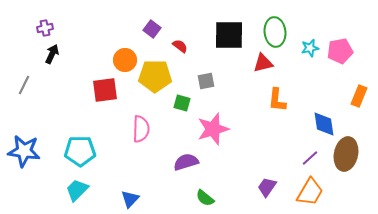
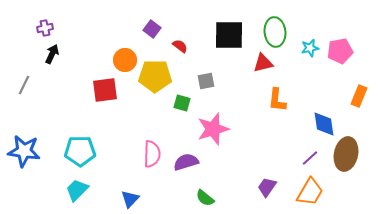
pink semicircle: moved 11 px right, 25 px down
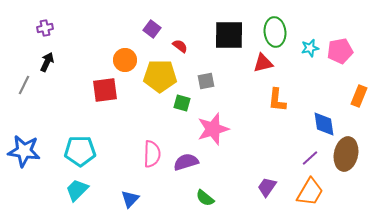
black arrow: moved 5 px left, 8 px down
yellow pentagon: moved 5 px right
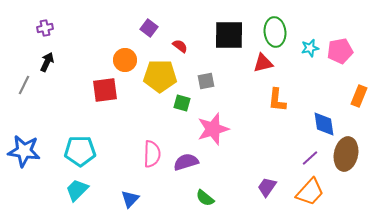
purple square: moved 3 px left, 1 px up
orange trapezoid: rotated 12 degrees clockwise
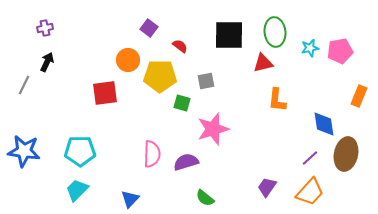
orange circle: moved 3 px right
red square: moved 3 px down
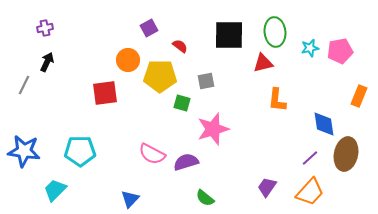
purple square: rotated 24 degrees clockwise
pink semicircle: rotated 116 degrees clockwise
cyan trapezoid: moved 22 px left
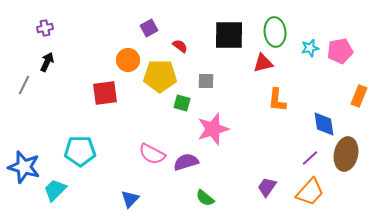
gray square: rotated 12 degrees clockwise
blue star: moved 16 px down; rotated 8 degrees clockwise
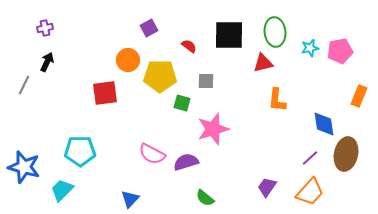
red semicircle: moved 9 px right
cyan trapezoid: moved 7 px right
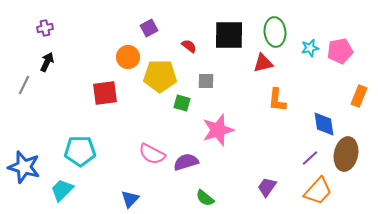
orange circle: moved 3 px up
pink star: moved 5 px right, 1 px down
orange trapezoid: moved 8 px right, 1 px up
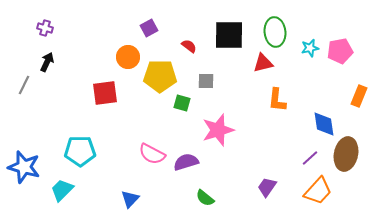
purple cross: rotated 28 degrees clockwise
